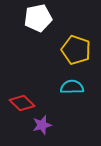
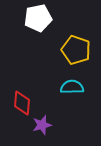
red diamond: rotated 50 degrees clockwise
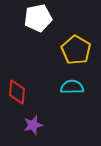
yellow pentagon: rotated 12 degrees clockwise
red diamond: moved 5 px left, 11 px up
purple star: moved 9 px left
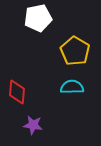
yellow pentagon: moved 1 px left, 1 px down
purple star: rotated 24 degrees clockwise
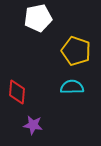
yellow pentagon: moved 1 px right; rotated 12 degrees counterclockwise
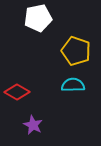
cyan semicircle: moved 1 px right, 2 px up
red diamond: rotated 65 degrees counterclockwise
purple star: rotated 18 degrees clockwise
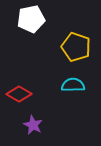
white pentagon: moved 7 px left, 1 px down
yellow pentagon: moved 4 px up
red diamond: moved 2 px right, 2 px down
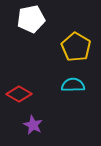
yellow pentagon: rotated 12 degrees clockwise
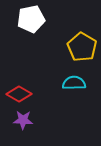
yellow pentagon: moved 6 px right
cyan semicircle: moved 1 px right, 2 px up
purple star: moved 10 px left, 5 px up; rotated 24 degrees counterclockwise
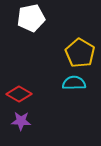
white pentagon: moved 1 px up
yellow pentagon: moved 2 px left, 6 px down
purple star: moved 2 px left, 1 px down
